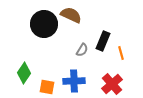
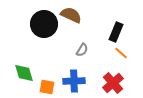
black rectangle: moved 13 px right, 9 px up
orange line: rotated 32 degrees counterclockwise
green diamond: rotated 50 degrees counterclockwise
red cross: moved 1 px right, 1 px up
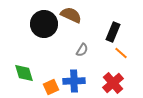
black rectangle: moved 3 px left
orange square: moved 4 px right; rotated 35 degrees counterclockwise
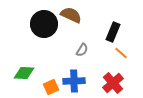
green diamond: rotated 70 degrees counterclockwise
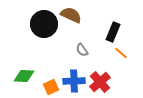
gray semicircle: rotated 112 degrees clockwise
green diamond: moved 3 px down
red cross: moved 13 px left, 1 px up
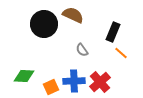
brown semicircle: moved 2 px right
